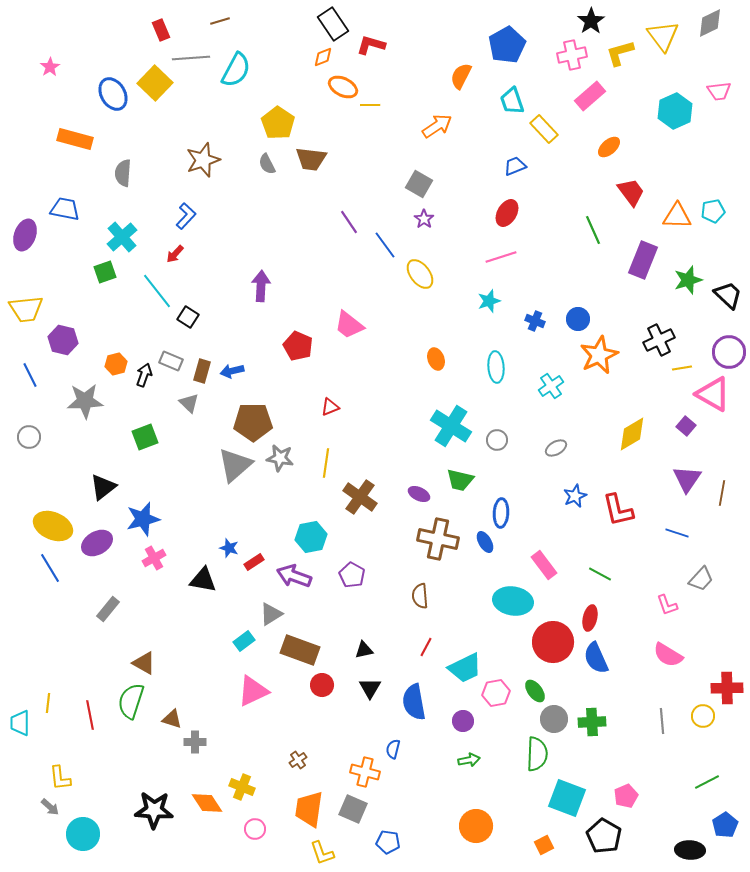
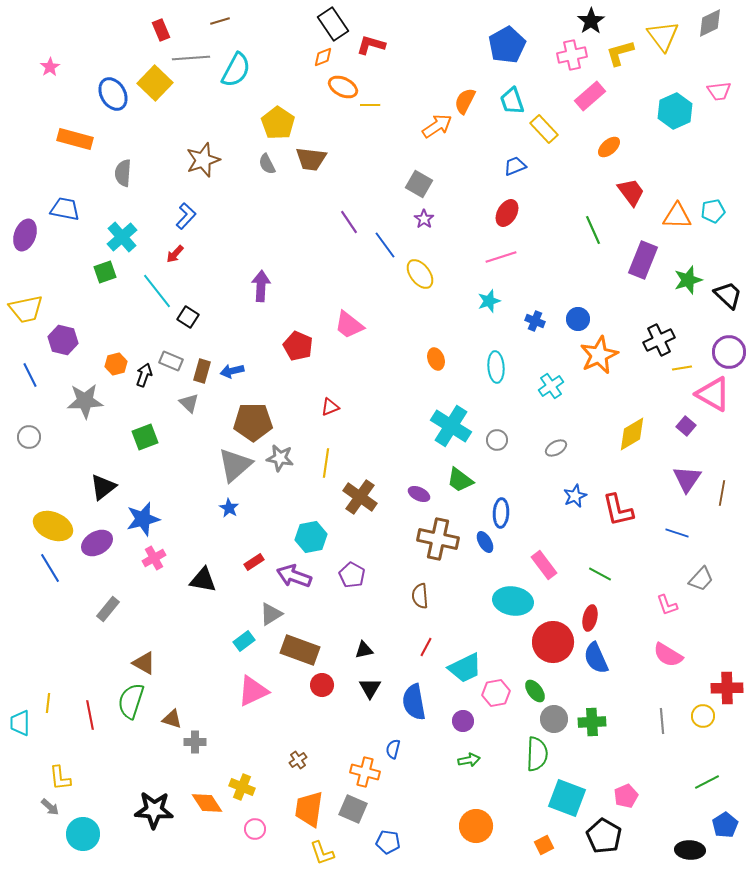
orange semicircle at (461, 76): moved 4 px right, 25 px down
yellow trapezoid at (26, 309): rotated 6 degrees counterclockwise
green trapezoid at (460, 480): rotated 24 degrees clockwise
blue star at (229, 548): moved 40 px up; rotated 12 degrees clockwise
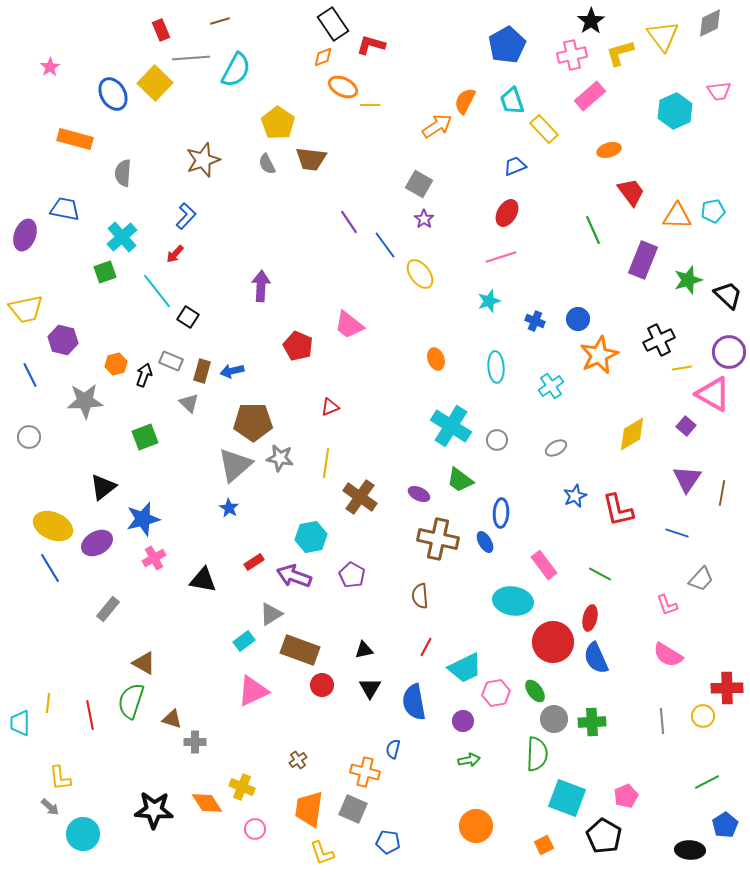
orange ellipse at (609, 147): moved 3 px down; rotated 25 degrees clockwise
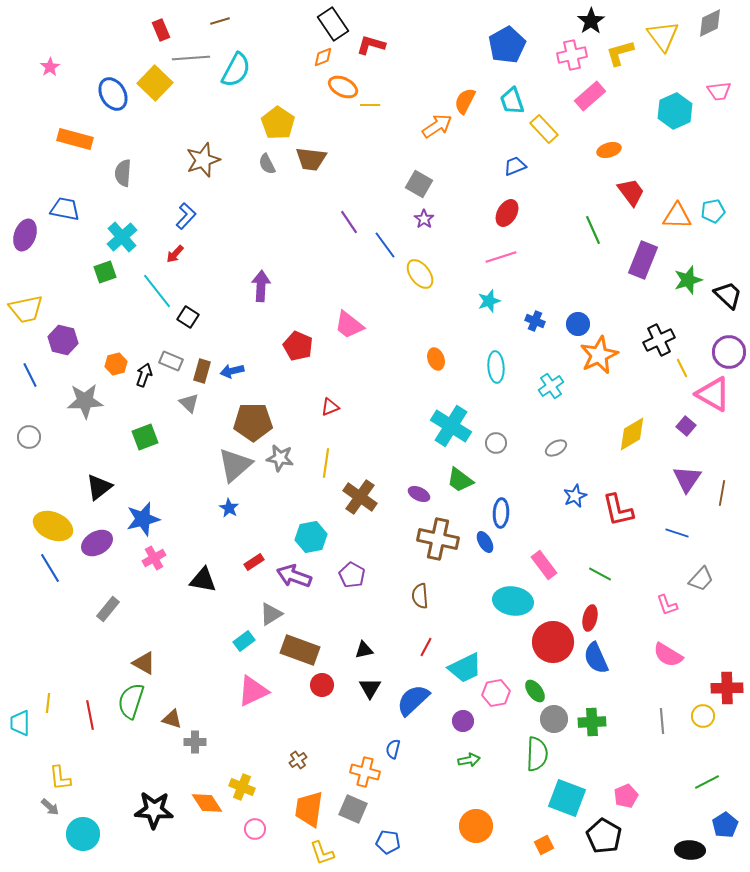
blue circle at (578, 319): moved 5 px down
yellow line at (682, 368): rotated 72 degrees clockwise
gray circle at (497, 440): moved 1 px left, 3 px down
black triangle at (103, 487): moved 4 px left
blue semicircle at (414, 702): moved 1 px left, 2 px up; rotated 57 degrees clockwise
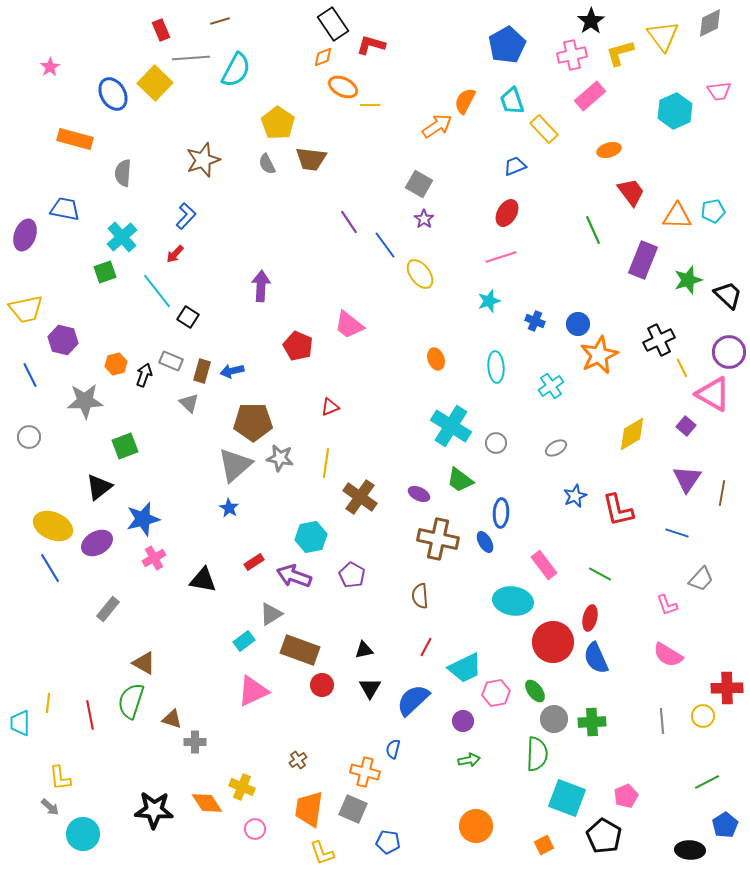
green square at (145, 437): moved 20 px left, 9 px down
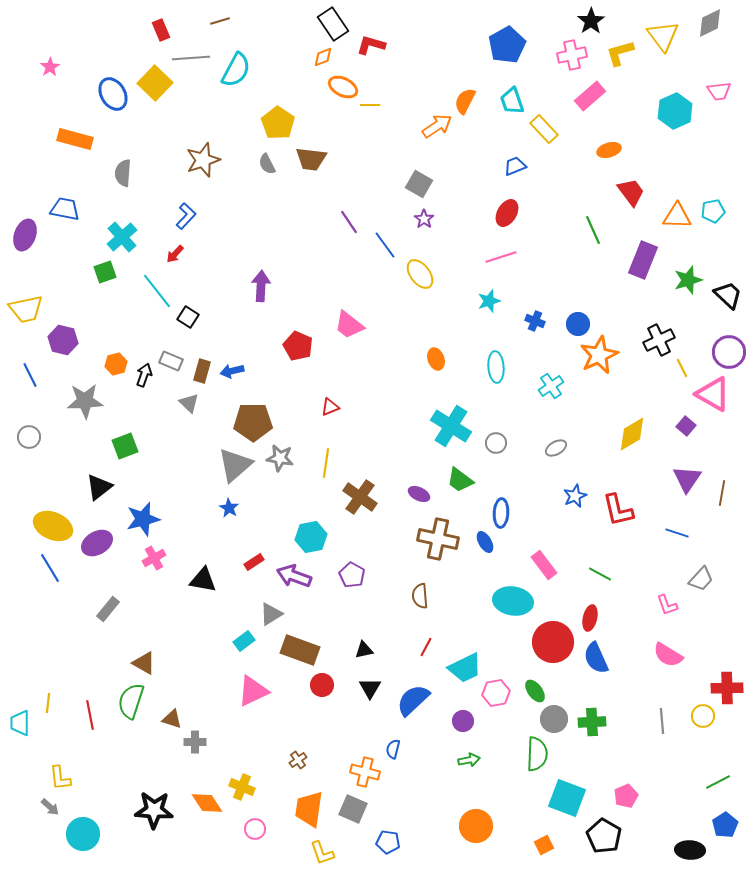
green line at (707, 782): moved 11 px right
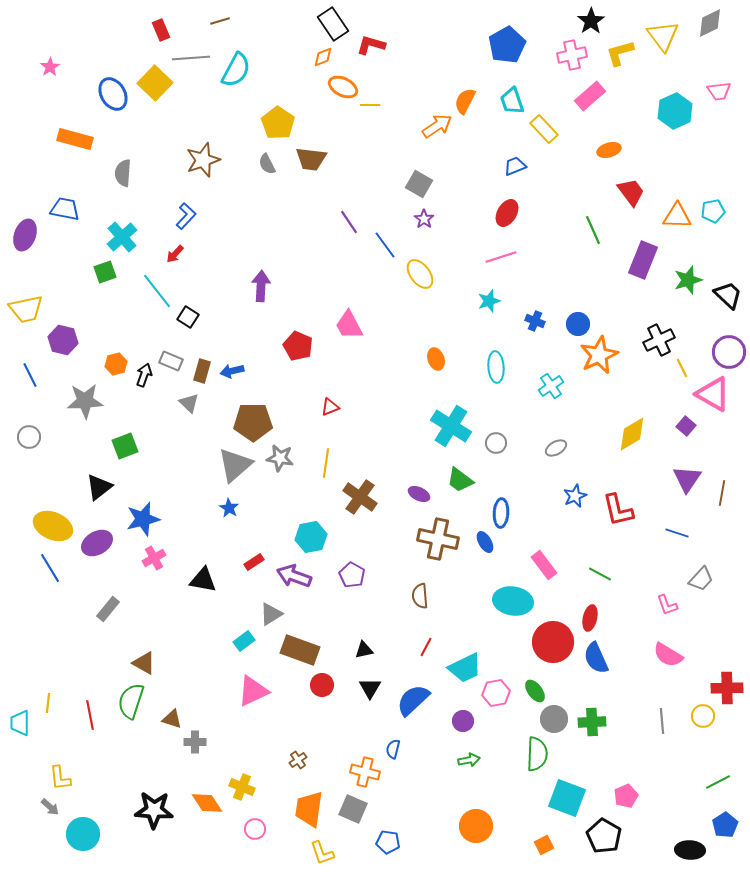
pink trapezoid at (349, 325): rotated 24 degrees clockwise
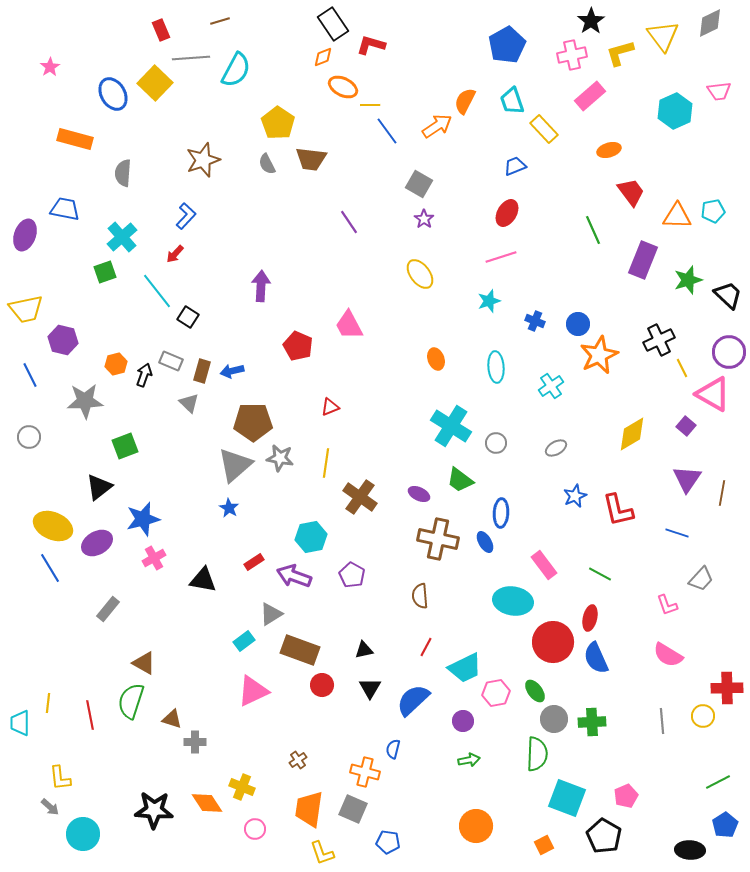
blue line at (385, 245): moved 2 px right, 114 px up
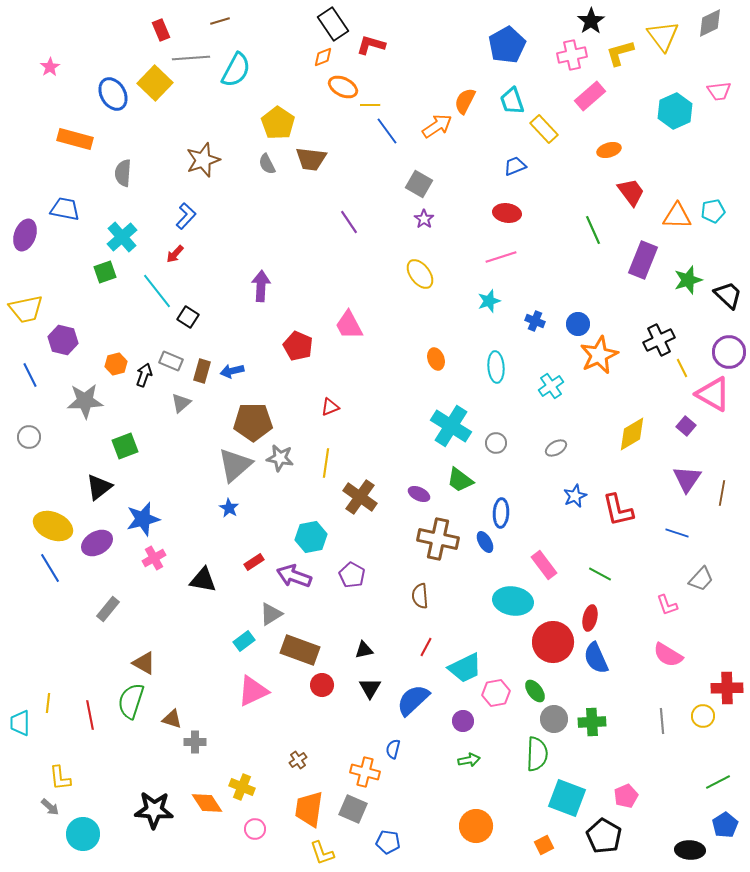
red ellipse at (507, 213): rotated 68 degrees clockwise
gray triangle at (189, 403): moved 8 px left; rotated 35 degrees clockwise
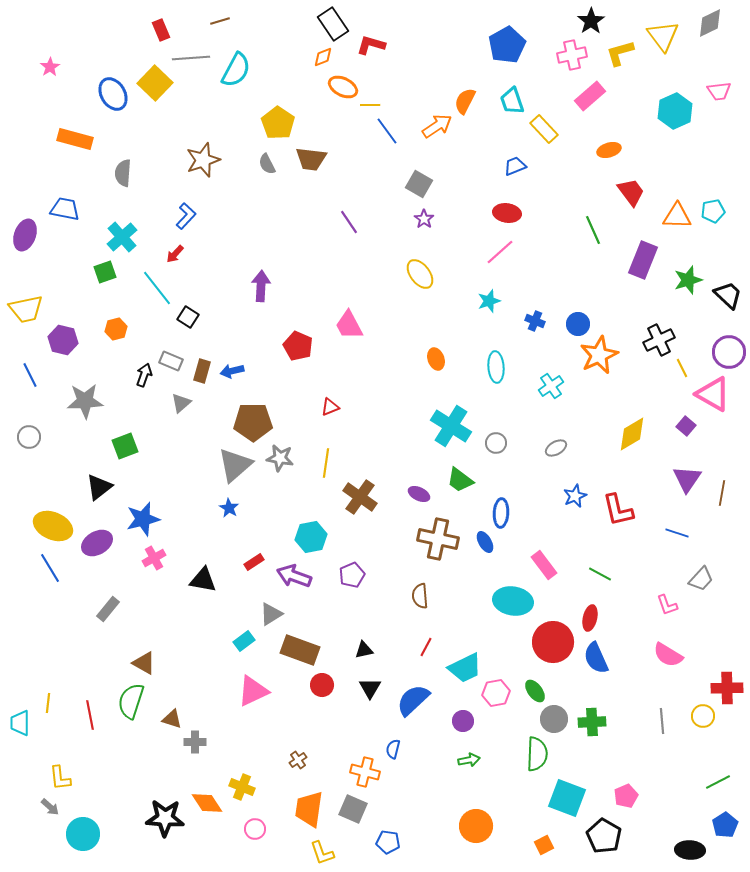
pink line at (501, 257): moved 1 px left, 5 px up; rotated 24 degrees counterclockwise
cyan line at (157, 291): moved 3 px up
orange hexagon at (116, 364): moved 35 px up
purple pentagon at (352, 575): rotated 20 degrees clockwise
black star at (154, 810): moved 11 px right, 8 px down
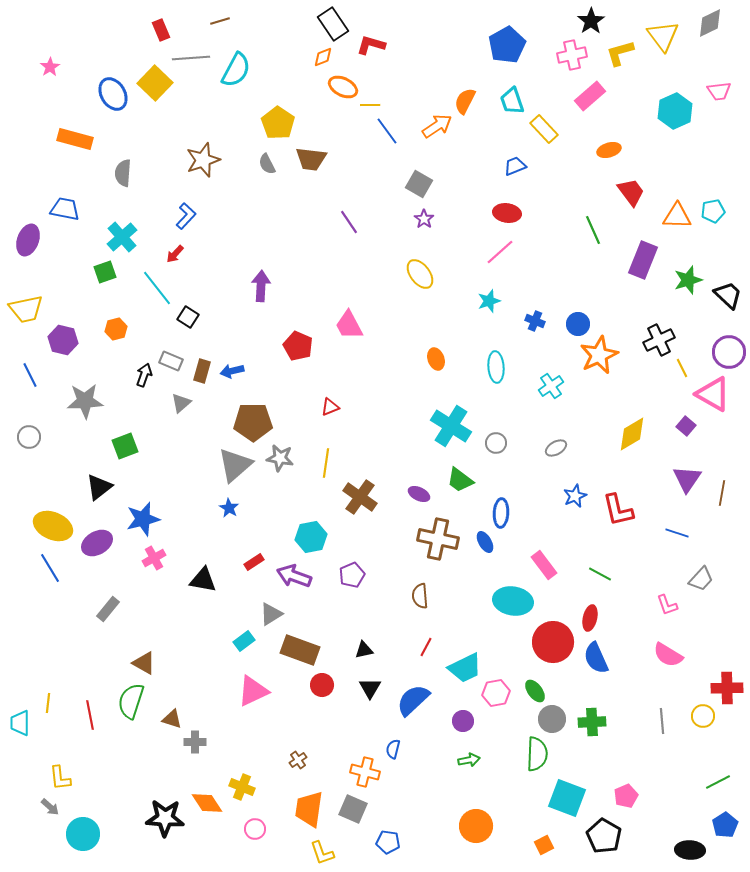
purple ellipse at (25, 235): moved 3 px right, 5 px down
gray circle at (554, 719): moved 2 px left
